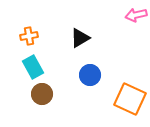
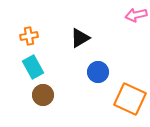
blue circle: moved 8 px right, 3 px up
brown circle: moved 1 px right, 1 px down
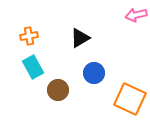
blue circle: moved 4 px left, 1 px down
brown circle: moved 15 px right, 5 px up
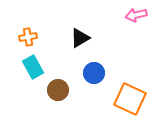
orange cross: moved 1 px left, 1 px down
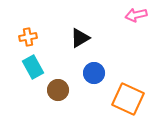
orange square: moved 2 px left
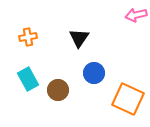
black triangle: moved 1 px left; rotated 25 degrees counterclockwise
cyan rectangle: moved 5 px left, 12 px down
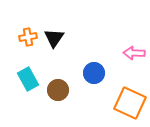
pink arrow: moved 2 px left, 38 px down; rotated 15 degrees clockwise
black triangle: moved 25 px left
orange square: moved 2 px right, 4 px down
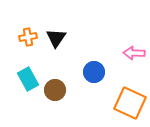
black triangle: moved 2 px right
blue circle: moved 1 px up
brown circle: moved 3 px left
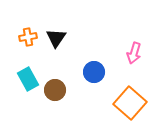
pink arrow: rotated 75 degrees counterclockwise
orange square: rotated 16 degrees clockwise
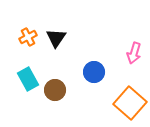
orange cross: rotated 18 degrees counterclockwise
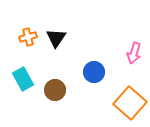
orange cross: rotated 12 degrees clockwise
cyan rectangle: moved 5 px left
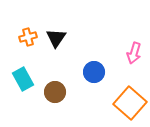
brown circle: moved 2 px down
